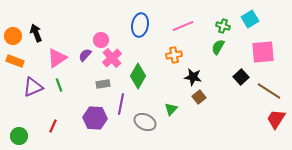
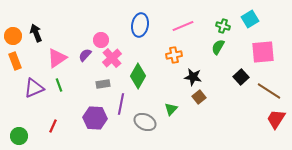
orange rectangle: rotated 48 degrees clockwise
purple triangle: moved 1 px right, 1 px down
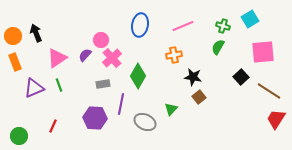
orange rectangle: moved 1 px down
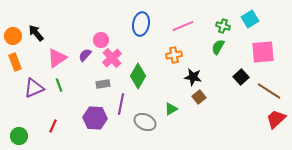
blue ellipse: moved 1 px right, 1 px up
black arrow: rotated 18 degrees counterclockwise
green triangle: rotated 16 degrees clockwise
red trapezoid: rotated 15 degrees clockwise
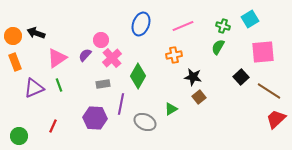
blue ellipse: rotated 10 degrees clockwise
black arrow: rotated 30 degrees counterclockwise
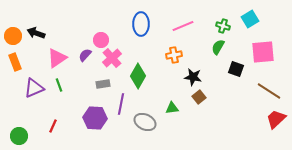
blue ellipse: rotated 20 degrees counterclockwise
black square: moved 5 px left, 8 px up; rotated 28 degrees counterclockwise
green triangle: moved 1 px right, 1 px up; rotated 24 degrees clockwise
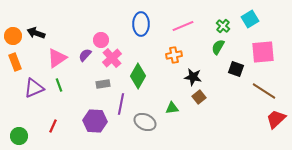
green cross: rotated 24 degrees clockwise
brown line: moved 5 px left
purple hexagon: moved 3 px down
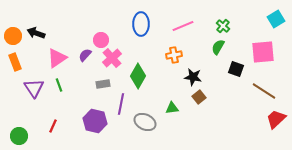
cyan square: moved 26 px right
purple triangle: rotated 40 degrees counterclockwise
purple hexagon: rotated 10 degrees clockwise
